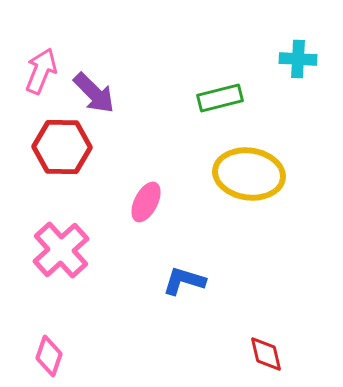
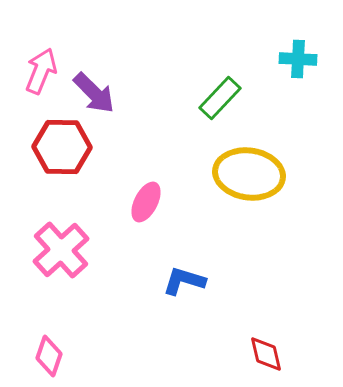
green rectangle: rotated 33 degrees counterclockwise
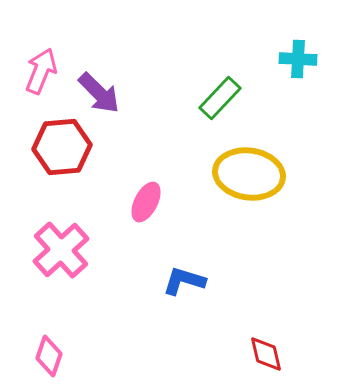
purple arrow: moved 5 px right
red hexagon: rotated 6 degrees counterclockwise
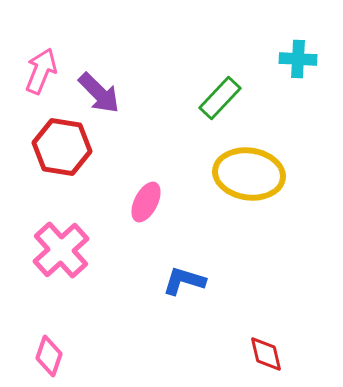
red hexagon: rotated 14 degrees clockwise
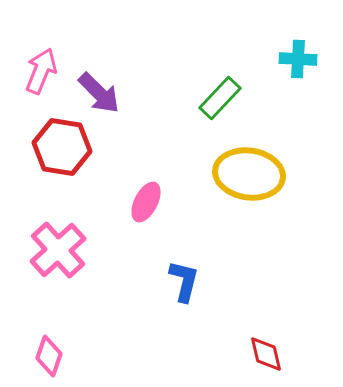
pink cross: moved 3 px left
blue L-shape: rotated 87 degrees clockwise
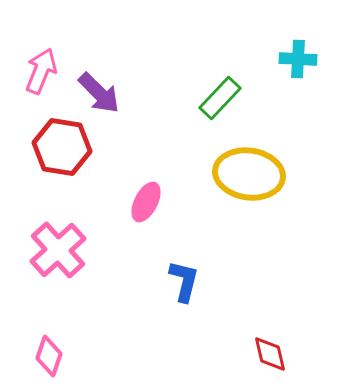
red diamond: moved 4 px right
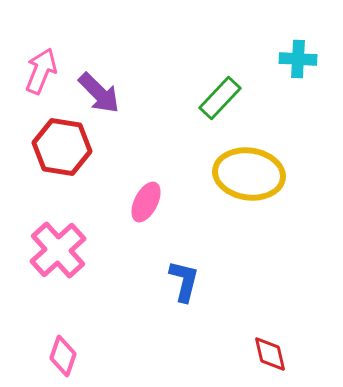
pink diamond: moved 14 px right
